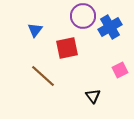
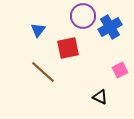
blue triangle: moved 3 px right
red square: moved 1 px right
brown line: moved 4 px up
black triangle: moved 7 px right, 1 px down; rotated 28 degrees counterclockwise
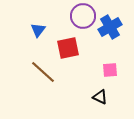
pink square: moved 10 px left; rotated 21 degrees clockwise
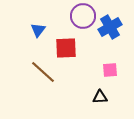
red square: moved 2 px left; rotated 10 degrees clockwise
black triangle: rotated 28 degrees counterclockwise
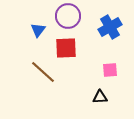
purple circle: moved 15 px left
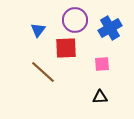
purple circle: moved 7 px right, 4 px down
blue cross: moved 1 px down
pink square: moved 8 px left, 6 px up
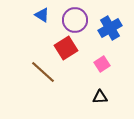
blue triangle: moved 4 px right, 15 px up; rotated 35 degrees counterclockwise
red square: rotated 30 degrees counterclockwise
pink square: rotated 28 degrees counterclockwise
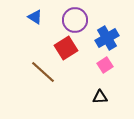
blue triangle: moved 7 px left, 2 px down
blue cross: moved 3 px left, 10 px down
pink square: moved 3 px right, 1 px down
